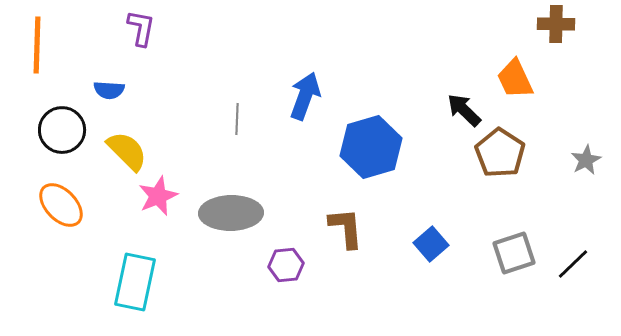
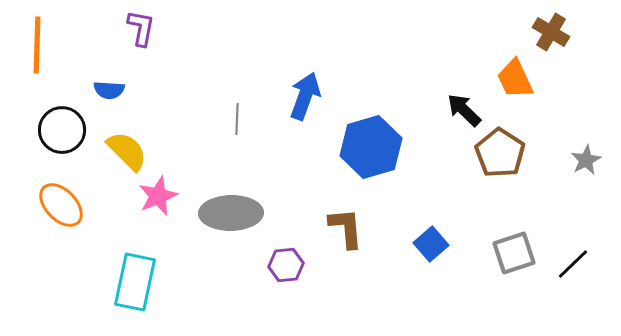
brown cross: moved 5 px left, 8 px down; rotated 30 degrees clockwise
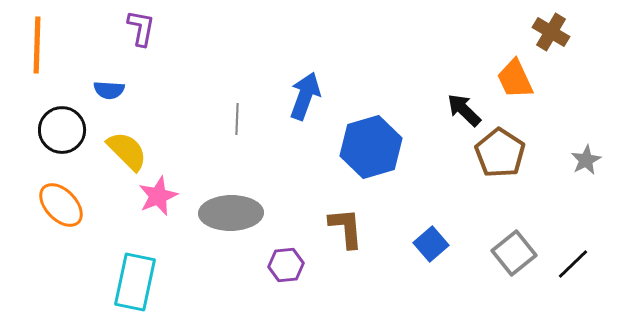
gray square: rotated 21 degrees counterclockwise
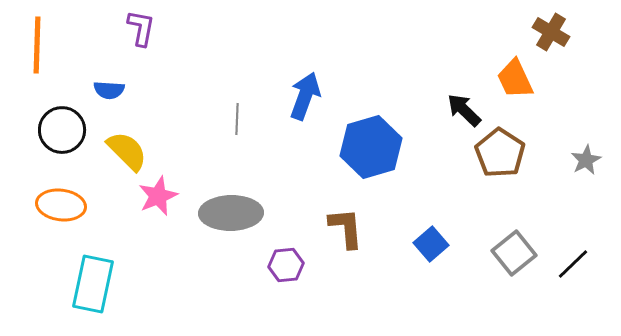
orange ellipse: rotated 39 degrees counterclockwise
cyan rectangle: moved 42 px left, 2 px down
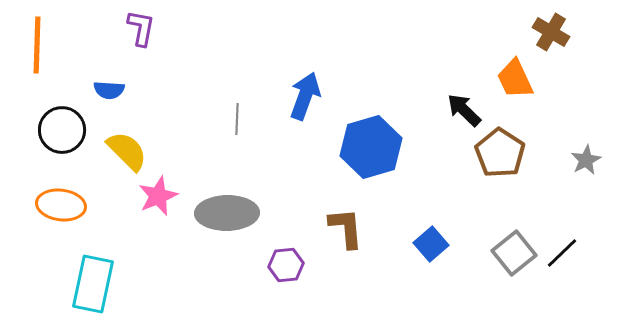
gray ellipse: moved 4 px left
black line: moved 11 px left, 11 px up
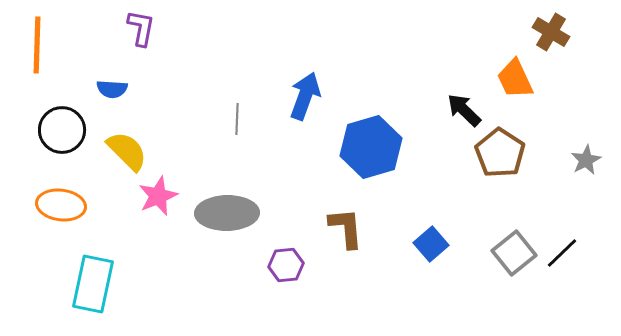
blue semicircle: moved 3 px right, 1 px up
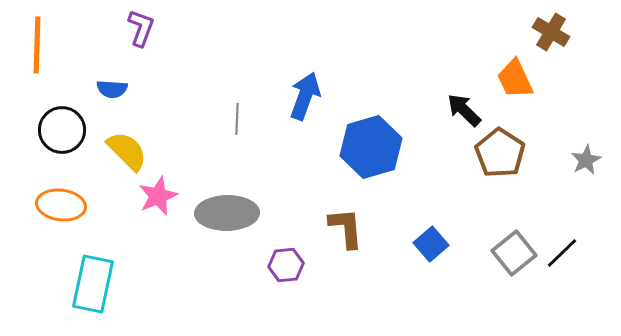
purple L-shape: rotated 9 degrees clockwise
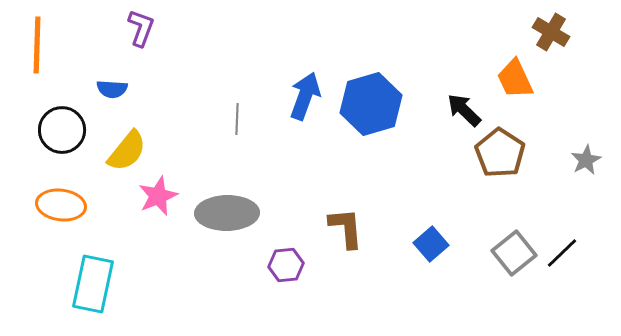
blue hexagon: moved 43 px up
yellow semicircle: rotated 84 degrees clockwise
